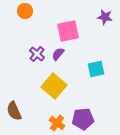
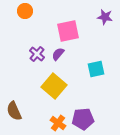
orange cross: moved 1 px right
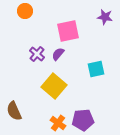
purple pentagon: moved 1 px down
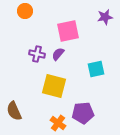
purple star: rotated 21 degrees counterclockwise
purple cross: rotated 28 degrees counterclockwise
yellow square: rotated 25 degrees counterclockwise
purple pentagon: moved 7 px up
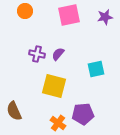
pink square: moved 1 px right, 16 px up
purple pentagon: moved 1 px down
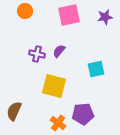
purple semicircle: moved 1 px right, 3 px up
brown semicircle: rotated 48 degrees clockwise
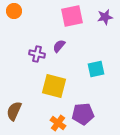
orange circle: moved 11 px left
pink square: moved 3 px right, 1 px down
purple semicircle: moved 5 px up
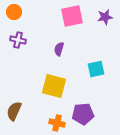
orange circle: moved 1 px down
purple semicircle: moved 3 px down; rotated 24 degrees counterclockwise
purple cross: moved 19 px left, 14 px up
orange cross: moved 1 px left; rotated 21 degrees counterclockwise
